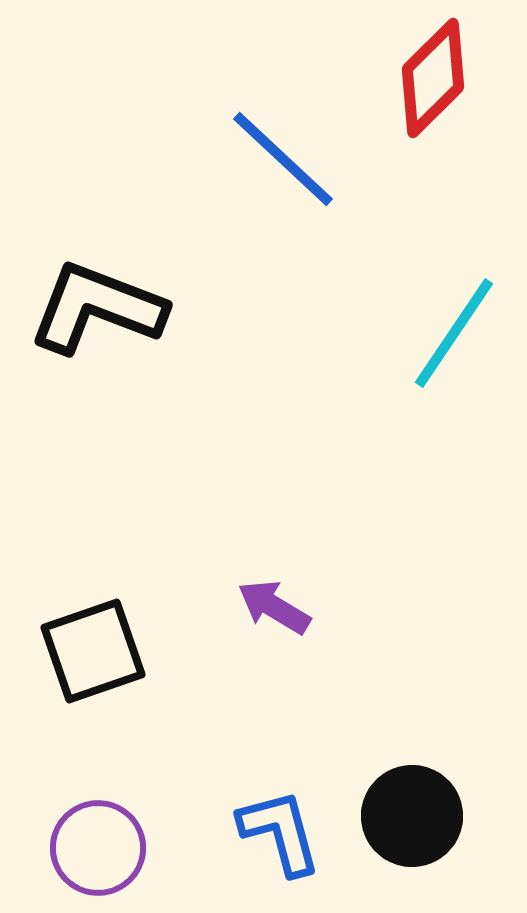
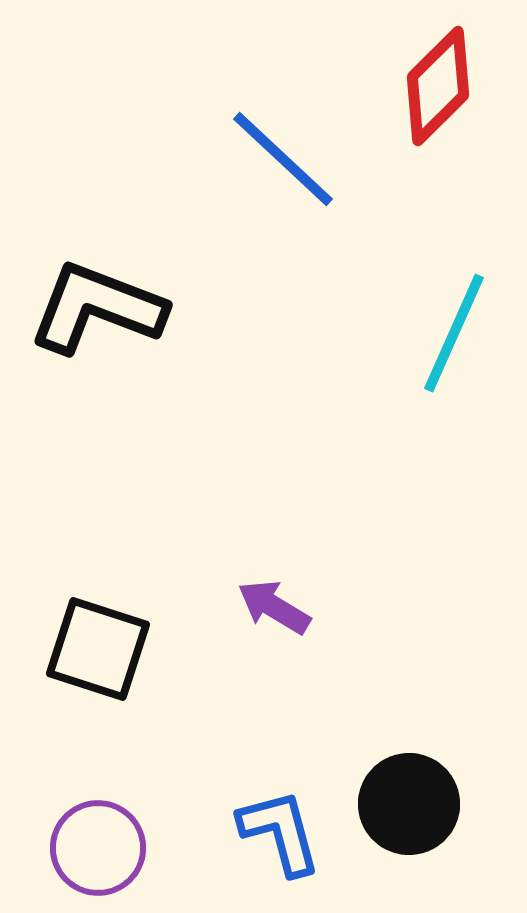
red diamond: moved 5 px right, 8 px down
cyan line: rotated 10 degrees counterclockwise
black square: moved 5 px right, 2 px up; rotated 37 degrees clockwise
black circle: moved 3 px left, 12 px up
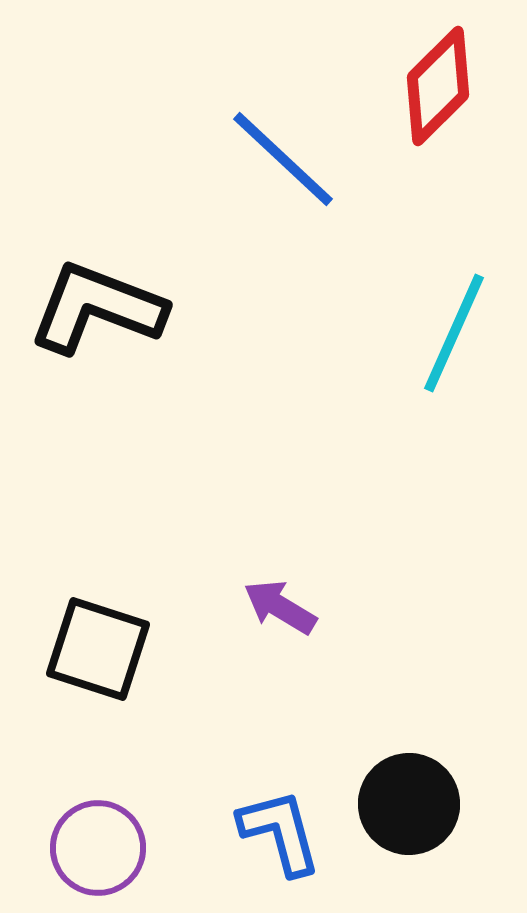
purple arrow: moved 6 px right
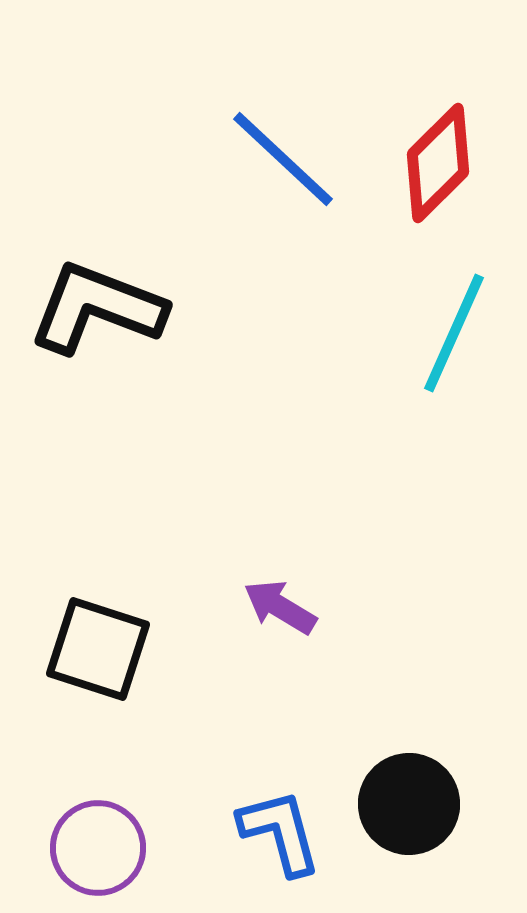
red diamond: moved 77 px down
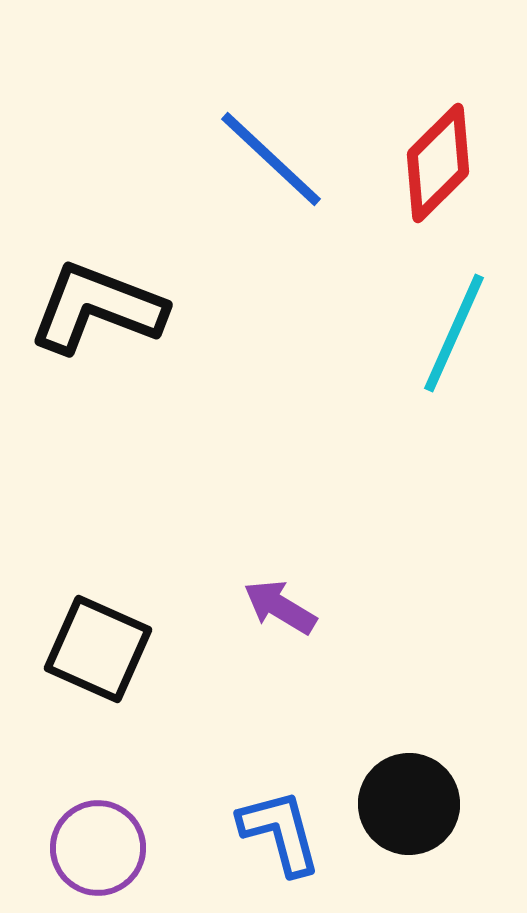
blue line: moved 12 px left
black square: rotated 6 degrees clockwise
